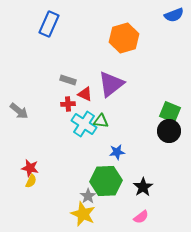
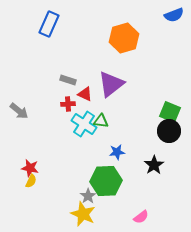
black star: moved 11 px right, 22 px up
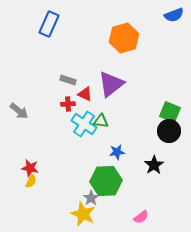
gray star: moved 3 px right, 2 px down
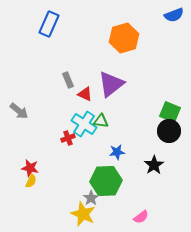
gray rectangle: rotated 49 degrees clockwise
red cross: moved 34 px down; rotated 16 degrees counterclockwise
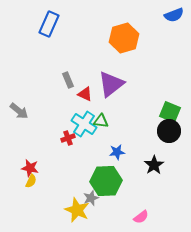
gray star: rotated 14 degrees clockwise
yellow star: moved 6 px left, 4 px up
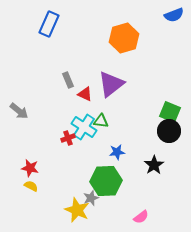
cyan cross: moved 3 px down
yellow semicircle: moved 5 px down; rotated 88 degrees counterclockwise
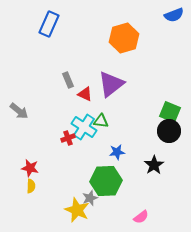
yellow semicircle: rotated 64 degrees clockwise
gray star: moved 1 px left
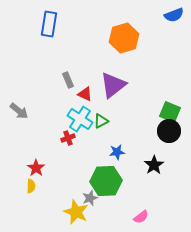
blue rectangle: rotated 15 degrees counterclockwise
purple triangle: moved 2 px right, 1 px down
green triangle: rotated 35 degrees counterclockwise
cyan cross: moved 4 px left, 8 px up
red star: moved 6 px right; rotated 24 degrees clockwise
yellow star: moved 1 px left, 2 px down
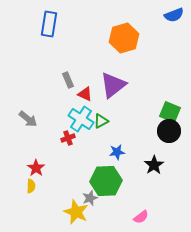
gray arrow: moved 9 px right, 8 px down
cyan cross: moved 1 px right
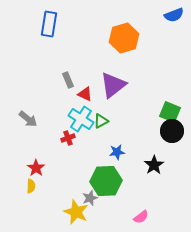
black circle: moved 3 px right
